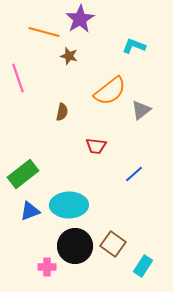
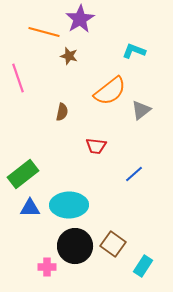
cyan L-shape: moved 5 px down
blue triangle: moved 3 px up; rotated 20 degrees clockwise
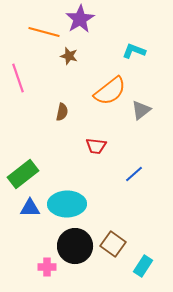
cyan ellipse: moved 2 px left, 1 px up
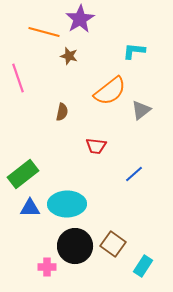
cyan L-shape: rotated 15 degrees counterclockwise
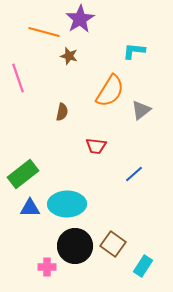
orange semicircle: rotated 20 degrees counterclockwise
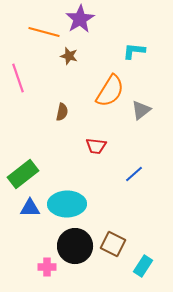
brown square: rotated 10 degrees counterclockwise
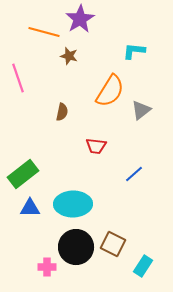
cyan ellipse: moved 6 px right
black circle: moved 1 px right, 1 px down
